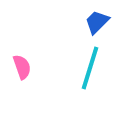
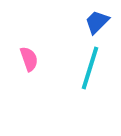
pink semicircle: moved 7 px right, 8 px up
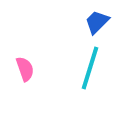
pink semicircle: moved 4 px left, 10 px down
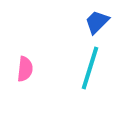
pink semicircle: rotated 25 degrees clockwise
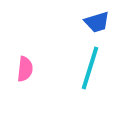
blue trapezoid: rotated 152 degrees counterclockwise
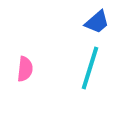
blue trapezoid: rotated 24 degrees counterclockwise
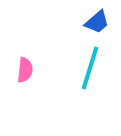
pink semicircle: moved 1 px down
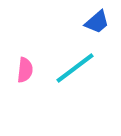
cyan line: moved 15 px left; rotated 36 degrees clockwise
